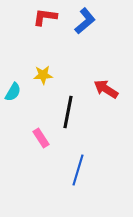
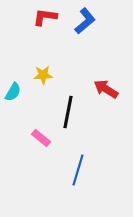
pink rectangle: rotated 18 degrees counterclockwise
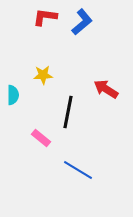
blue L-shape: moved 3 px left, 1 px down
cyan semicircle: moved 3 px down; rotated 30 degrees counterclockwise
blue line: rotated 76 degrees counterclockwise
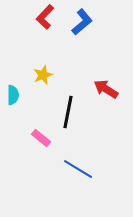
red L-shape: rotated 55 degrees counterclockwise
yellow star: rotated 18 degrees counterclockwise
blue line: moved 1 px up
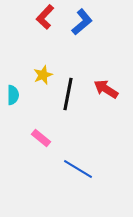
black line: moved 18 px up
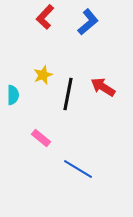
blue L-shape: moved 6 px right
red arrow: moved 3 px left, 2 px up
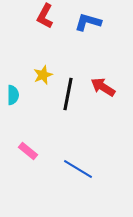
red L-shape: moved 1 px up; rotated 15 degrees counterclockwise
blue L-shape: rotated 124 degrees counterclockwise
pink rectangle: moved 13 px left, 13 px down
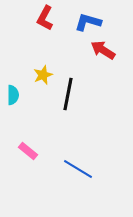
red L-shape: moved 2 px down
red arrow: moved 37 px up
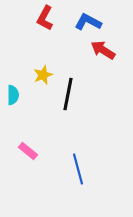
blue L-shape: rotated 12 degrees clockwise
blue line: rotated 44 degrees clockwise
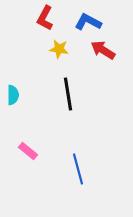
yellow star: moved 16 px right, 26 px up; rotated 30 degrees clockwise
black line: rotated 20 degrees counterclockwise
